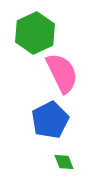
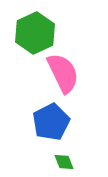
pink semicircle: moved 1 px right
blue pentagon: moved 1 px right, 2 px down
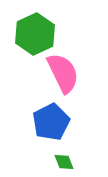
green hexagon: moved 1 px down
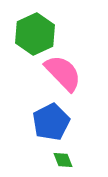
pink semicircle: rotated 18 degrees counterclockwise
green diamond: moved 1 px left, 2 px up
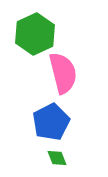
pink semicircle: rotated 30 degrees clockwise
green diamond: moved 6 px left, 2 px up
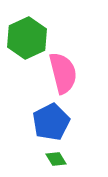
green hexagon: moved 8 px left, 4 px down
green diamond: moved 1 px left, 1 px down; rotated 10 degrees counterclockwise
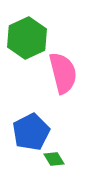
blue pentagon: moved 20 px left, 10 px down
green diamond: moved 2 px left
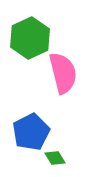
green hexagon: moved 3 px right
green diamond: moved 1 px right, 1 px up
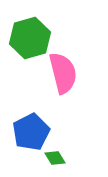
green hexagon: rotated 9 degrees clockwise
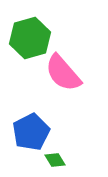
pink semicircle: rotated 153 degrees clockwise
green diamond: moved 2 px down
